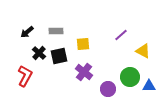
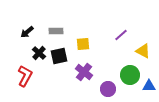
green circle: moved 2 px up
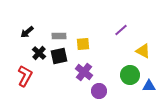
gray rectangle: moved 3 px right, 5 px down
purple line: moved 5 px up
purple circle: moved 9 px left, 2 px down
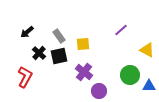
gray rectangle: rotated 56 degrees clockwise
yellow triangle: moved 4 px right, 1 px up
red L-shape: moved 1 px down
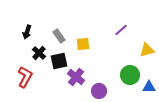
black arrow: rotated 32 degrees counterclockwise
yellow triangle: rotated 42 degrees counterclockwise
black square: moved 5 px down
purple cross: moved 8 px left, 5 px down
blue triangle: moved 1 px down
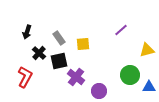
gray rectangle: moved 2 px down
